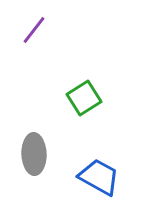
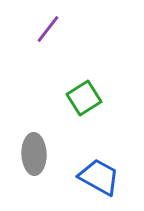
purple line: moved 14 px right, 1 px up
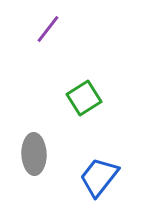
blue trapezoid: rotated 81 degrees counterclockwise
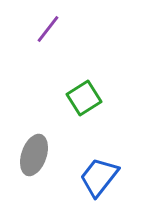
gray ellipse: moved 1 px down; rotated 21 degrees clockwise
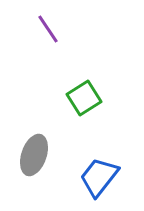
purple line: rotated 72 degrees counterclockwise
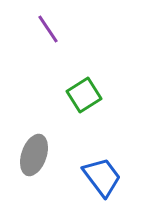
green square: moved 3 px up
blue trapezoid: moved 3 px right; rotated 105 degrees clockwise
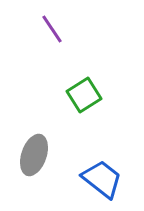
purple line: moved 4 px right
blue trapezoid: moved 2 px down; rotated 15 degrees counterclockwise
